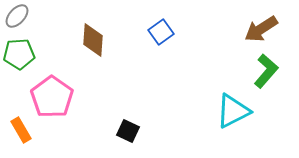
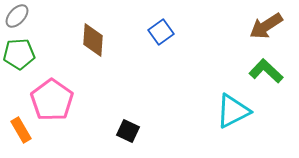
brown arrow: moved 5 px right, 3 px up
green L-shape: rotated 88 degrees counterclockwise
pink pentagon: moved 3 px down
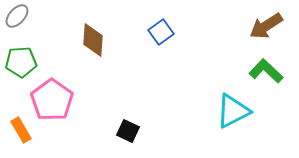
green pentagon: moved 2 px right, 8 px down
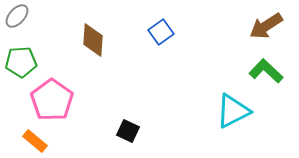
orange rectangle: moved 14 px right, 11 px down; rotated 20 degrees counterclockwise
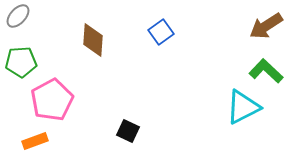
gray ellipse: moved 1 px right
pink pentagon: rotated 9 degrees clockwise
cyan triangle: moved 10 px right, 4 px up
orange rectangle: rotated 60 degrees counterclockwise
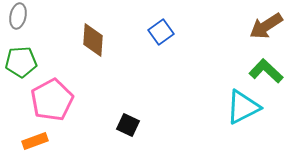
gray ellipse: rotated 30 degrees counterclockwise
black square: moved 6 px up
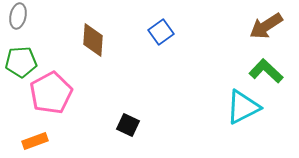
pink pentagon: moved 1 px left, 7 px up
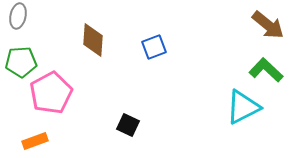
brown arrow: moved 2 px right, 1 px up; rotated 108 degrees counterclockwise
blue square: moved 7 px left, 15 px down; rotated 15 degrees clockwise
green L-shape: moved 1 px up
